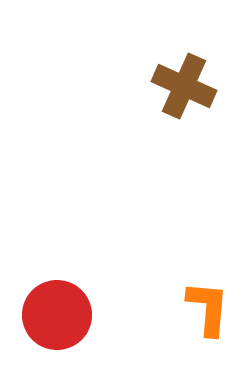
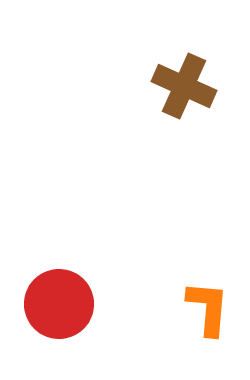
red circle: moved 2 px right, 11 px up
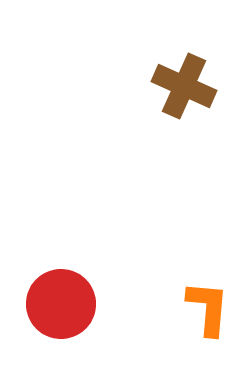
red circle: moved 2 px right
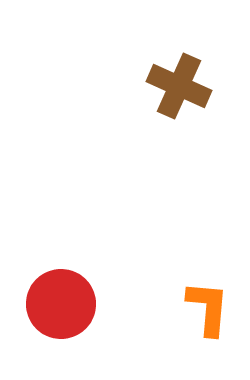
brown cross: moved 5 px left
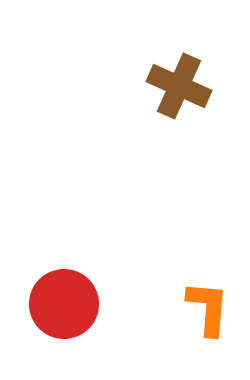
red circle: moved 3 px right
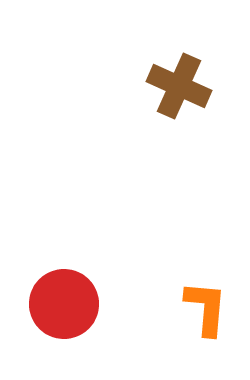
orange L-shape: moved 2 px left
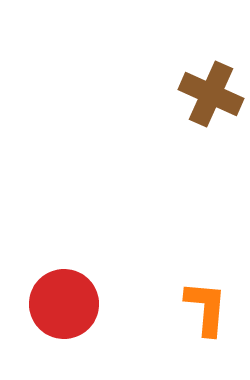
brown cross: moved 32 px right, 8 px down
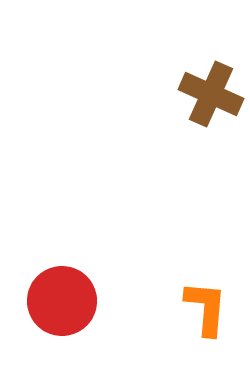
red circle: moved 2 px left, 3 px up
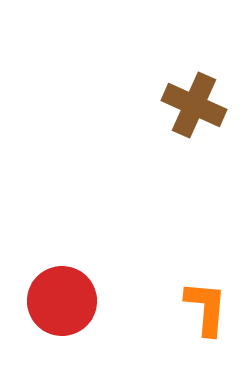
brown cross: moved 17 px left, 11 px down
